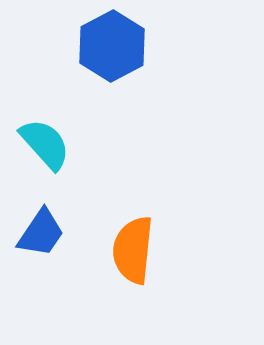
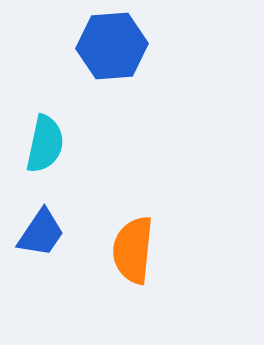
blue hexagon: rotated 24 degrees clockwise
cyan semicircle: rotated 54 degrees clockwise
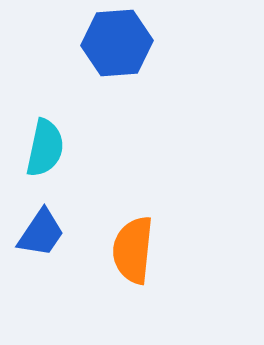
blue hexagon: moved 5 px right, 3 px up
cyan semicircle: moved 4 px down
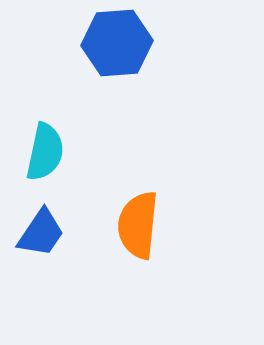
cyan semicircle: moved 4 px down
orange semicircle: moved 5 px right, 25 px up
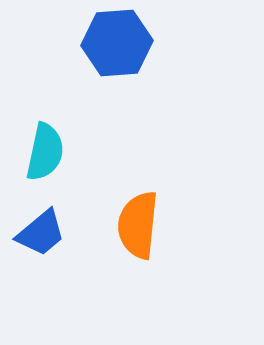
blue trapezoid: rotated 16 degrees clockwise
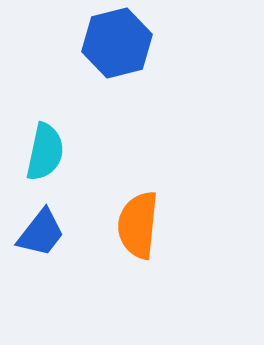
blue hexagon: rotated 10 degrees counterclockwise
blue trapezoid: rotated 12 degrees counterclockwise
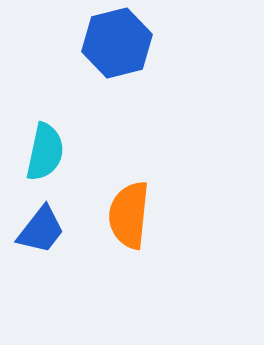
orange semicircle: moved 9 px left, 10 px up
blue trapezoid: moved 3 px up
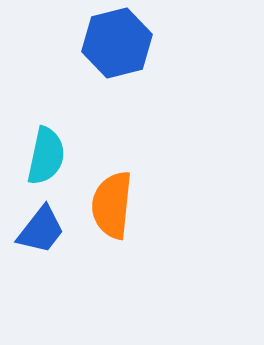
cyan semicircle: moved 1 px right, 4 px down
orange semicircle: moved 17 px left, 10 px up
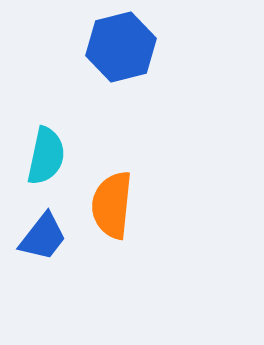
blue hexagon: moved 4 px right, 4 px down
blue trapezoid: moved 2 px right, 7 px down
